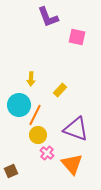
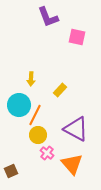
purple triangle: rotated 8 degrees clockwise
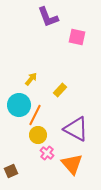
yellow arrow: rotated 144 degrees counterclockwise
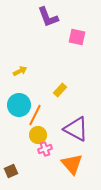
yellow arrow: moved 11 px left, 8 px up; rotated 24 degrees clockwise
pink cross: moved 2 px left, 4 px up; rotated 32 degrees clockwise
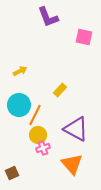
pink square: moved 7 px right
pink cross: moved 2 px left, 1 px up
brown square: moved 1 px right, 2 px down
